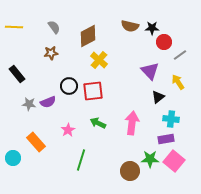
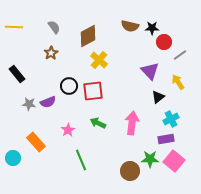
brown star: rotated 24 degrees counterclockwise
cyan cross: rotated 35 degrees counterclockwise
green line: rotated 40 degrees counterclockwise
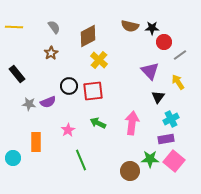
black triangle: rotated 16 degrees counterclockwise
orange rectangle: rotated 42 degrees clockwise
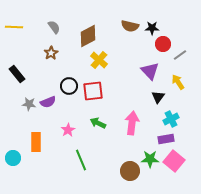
red circle: moved 1 px left, 2 px down
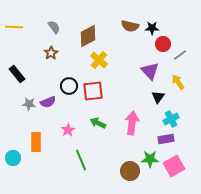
pink square: moved 5 px down; rotated 20 degrees clockwise
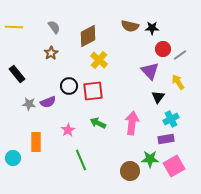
red circle: moved 5 px down
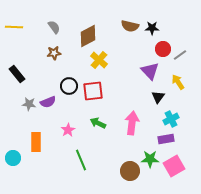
brown star: moved 3 px right; rotated 24 degrees clockwise
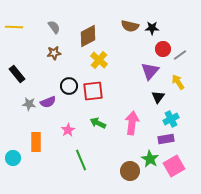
purple triangle: rotated 24 degrees clockwise
green star: rotated 30 degrees clockwise
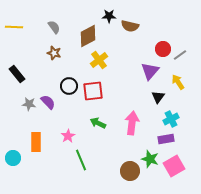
black star: moved 43 px left, 12 px up
brown star: rotated 24 degrees clockwise
yellow cross: rotated 12 degrees clockwise
purple semicircle: rotated 112 degrees counterclockwise
pink star: moved 6 px down
green star: rotated 12 degrees counterclockwise
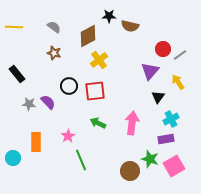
gray semicircle: rotated 16 degrees counterclockwise
red square: moved 2 px right
